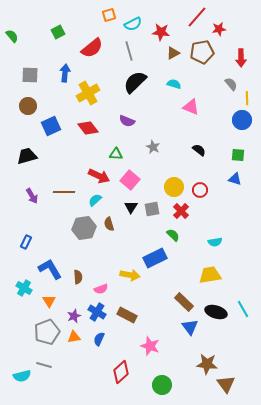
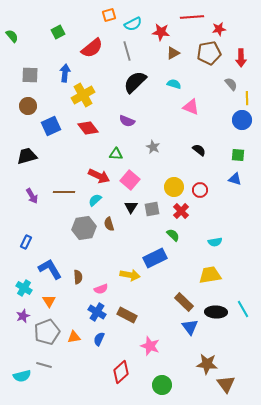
red line at (197, 17): moved 5 px left; rotated 45 degrees clockwise
gray line at (129, 51): moved 2 px left
brown pentagon at (202, 52): moved 7 px right, 1 px down
yellow cross at (88, 93): moved 5 px left, 2 px down
black ellipse at (216, 312): rotated 15 degrees counterclockwise
purple star at (74, 316): moved 51 px left
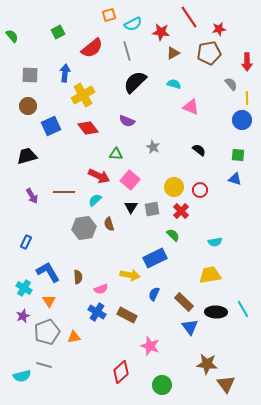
red line at (192, 17): moved 3 px left; rotated 60 degrees clockwise
red arrow at (241, 58): moved 6 px right, 4 px down
blue L-shape at (50, 269): moved 2 px left, 3 px down
blue semicircle at (99, 339): moved 55 px right, 45 px up
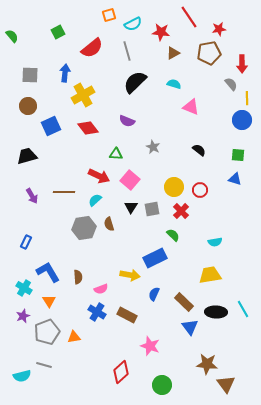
red arrow at (247, 62): moved 5 px left, 2 px down
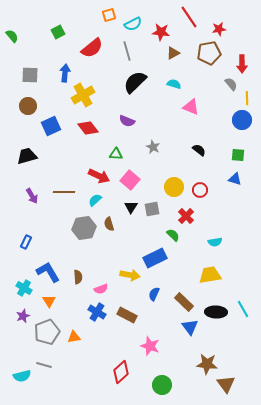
red cross at (181, 211): moved 5 px right, 5 px down
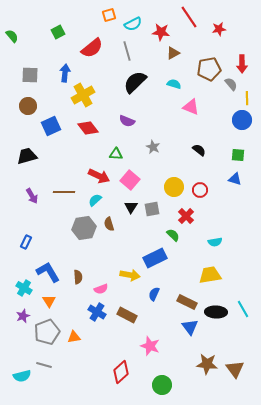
brown pentagon at (209, 53): moved 16 px down
brown rectangle at (184, 302): moved 3 px right; rotated 18 degrees counterclockwise
brown triangle at (226, 384): moved 9 px right, 15 px up
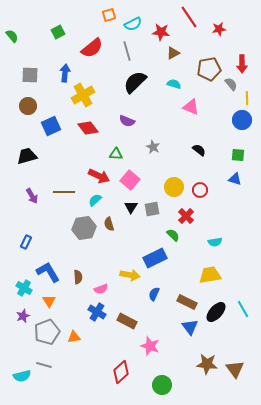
black ellipse at (216, 312): rotated 50 degrees counterclockwise
brown rectangle at (127, 315): moved 6 px down
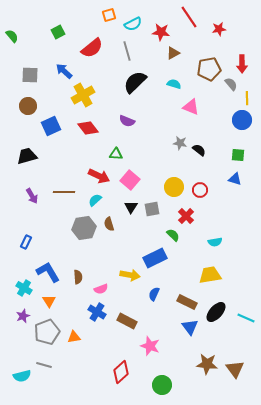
blue arrow at (65, 73): moved 1 px left, 2 px up; rotated 54 degrees counterclockwise
gray star at (153, 147): moved 27 px right, 4 px up; rotated 16 degrees counterclockwise
cyan line at (243, 309): moved 3 px right, 9 px down; rotated 36 degrees counterclockwise
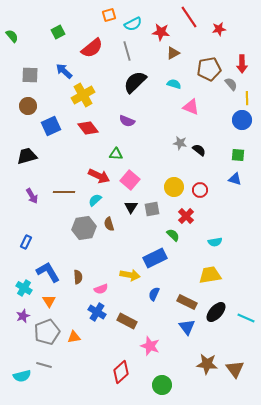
blue triangle at (190, 327): moved 3 px left
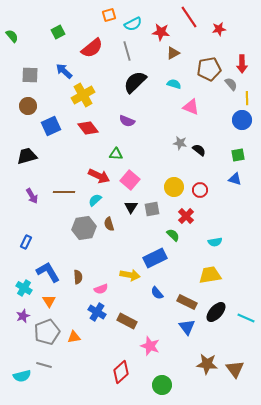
green square at (238, 155): rotated 16 degrees counterclockwise
blue semicircle at (154, 294): moved 3 px right, 1 px up; rotated 64 degrees counterclockwise
